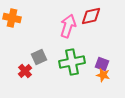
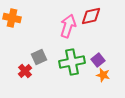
purple square: moved 4 px left, 4 px up; rotated 32 degrees clockwise
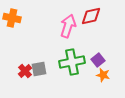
gray square: moved 12 px down; rotated 14 degrees clockwise
